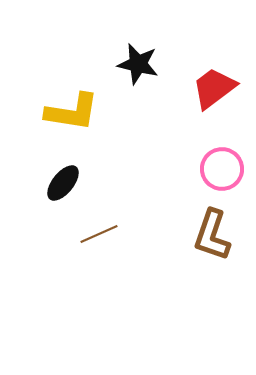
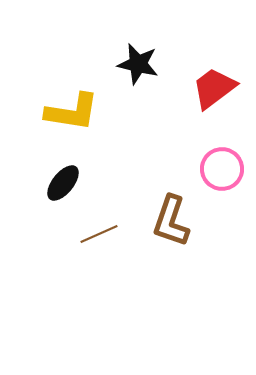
brown L-shape: moved 41 px left, 14 px up
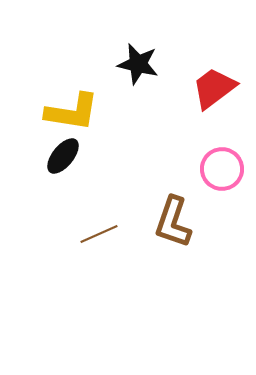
black ellipse: moved 27 px up
brown L-shape: moved 2 px right, 1 px down
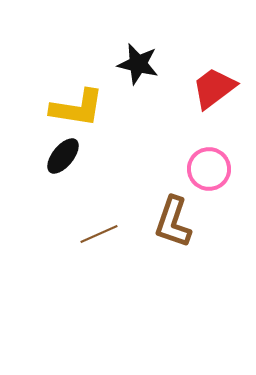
yellow L-shape: moved 5 px right, 4 px up
pink circle: moved 13 px left
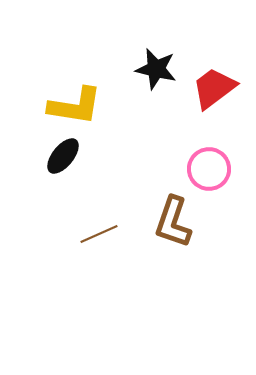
black star: moved 18 px right, 5 px down
yellow L-shape: moved 2 px left, 2 px up
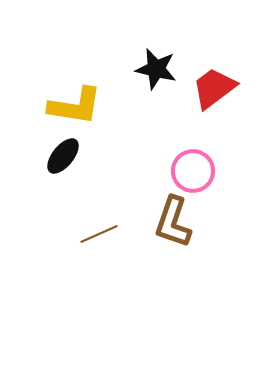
pink circle: moved 16 px left, 2 px down
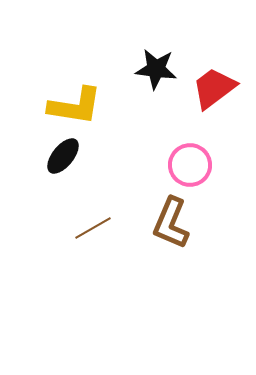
black star: rotated 6 degrees counterclockwise
pink circle: moved 3 px left, 6 px up
brown L-shape: moved 2 px left, 1 px down; rotated 4 degrees clockwise
brown line: moved 6 px left, 6 px up; rotated 6 degrees counterclockwise
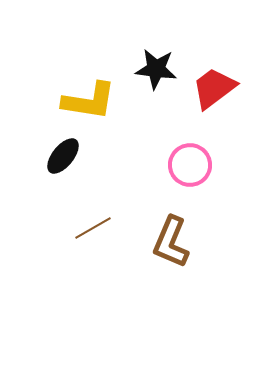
yellow L-shape: moved 14 px right, 5 px up
brown L-shape: moved 19 px down
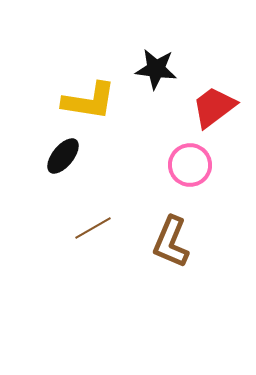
red trapezoid: moved 19 px down
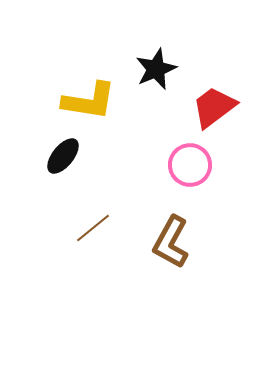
black star: rotated 30 degrees counterclockwise
brown line: rotated 9 degrees counterclockwise
brown L-shape: rotated 6 degrees clockwise
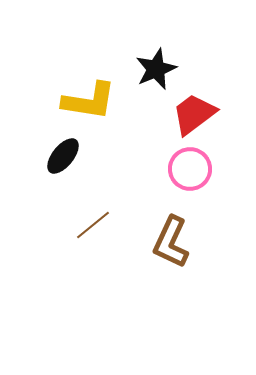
red trapezoid: moved 20 px left, 7 px down
pink circle: moved 4 px down
brown line: moved 3 px up
brown L-shape: rotated 4 degrees counterclockwise
